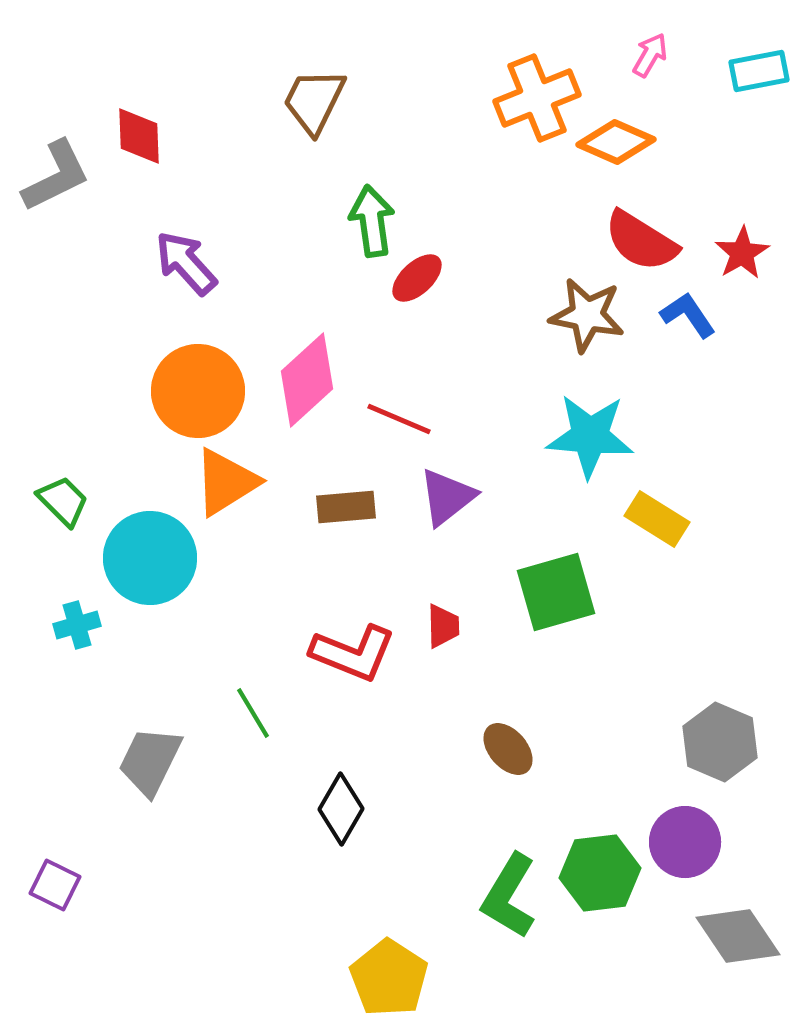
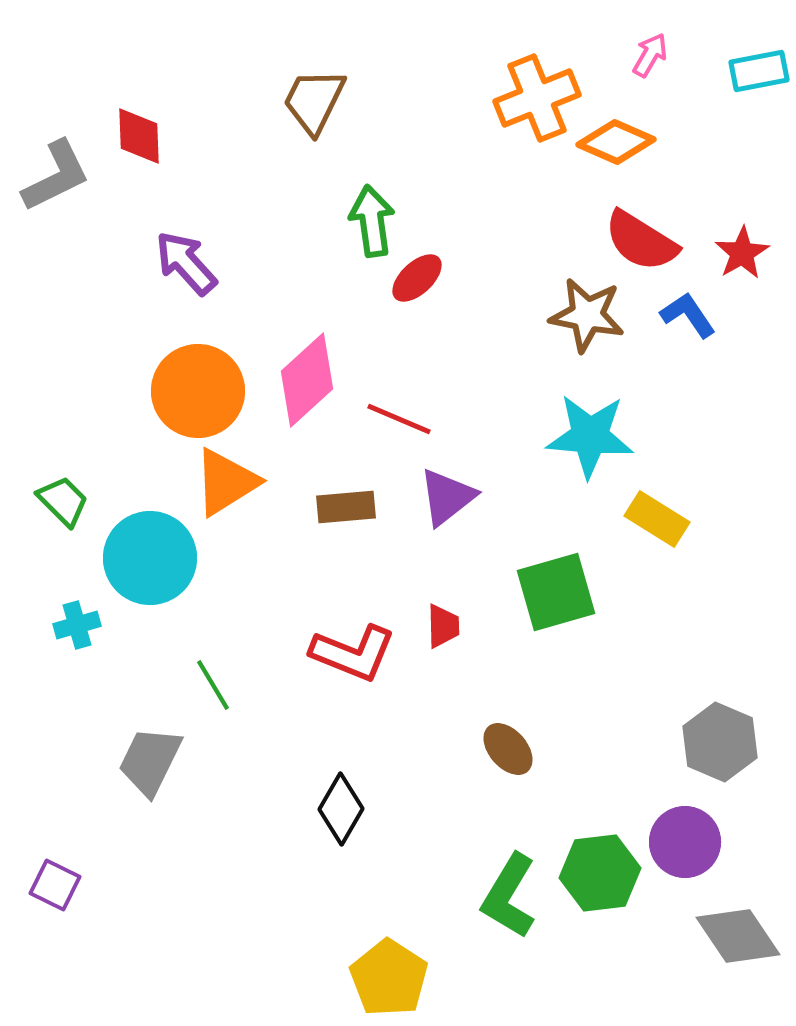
green line: moved 40 px left, 28 px up
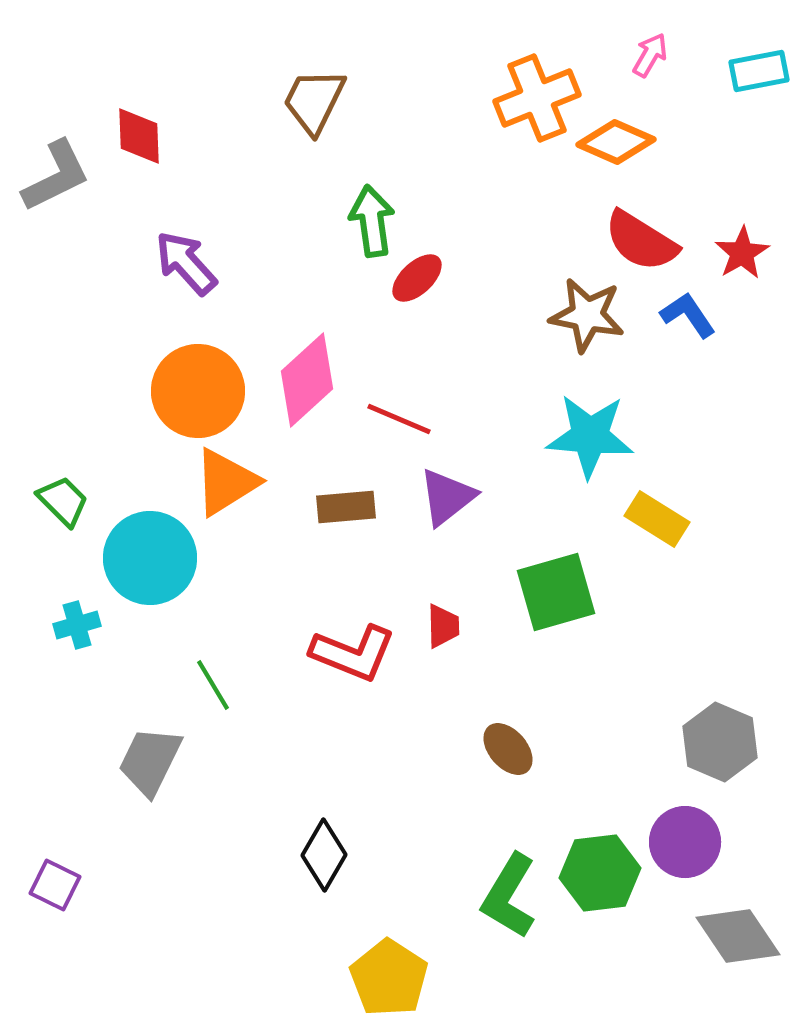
black diamond: moved 17 px left, 46 px down
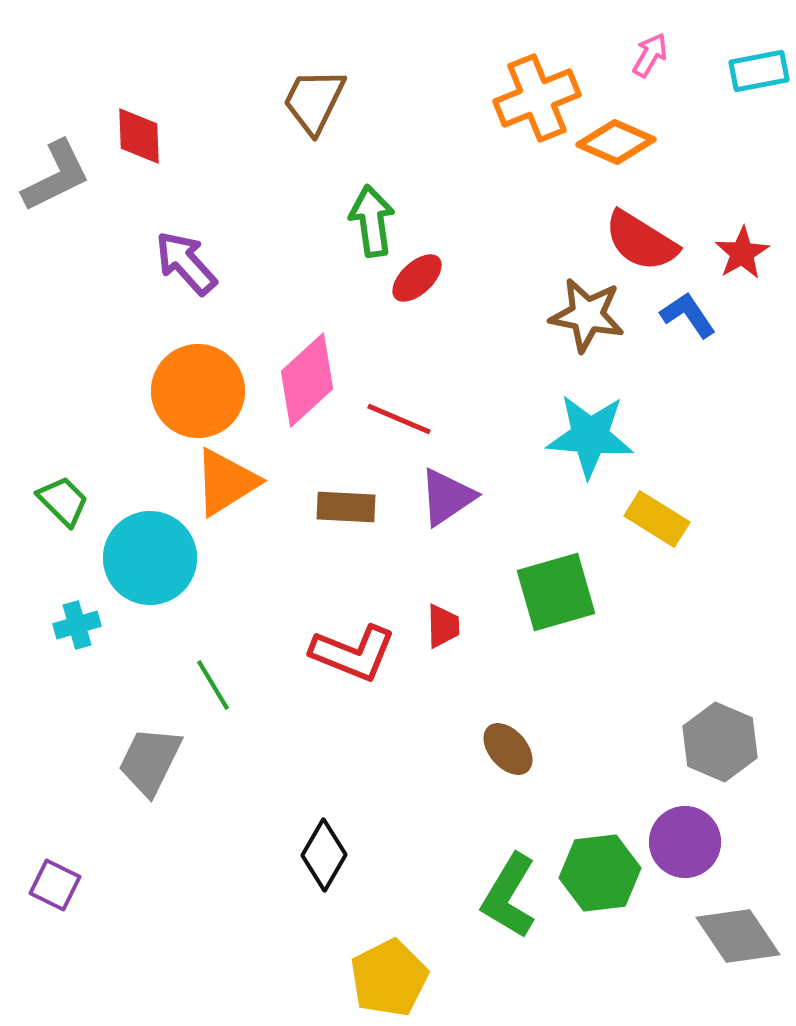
purple triangle: rotated 4 degrees clockwise
brown rectangle: rotated 8 degrees clockwise
yellow pentagon: rotated 12 degrees clockwise
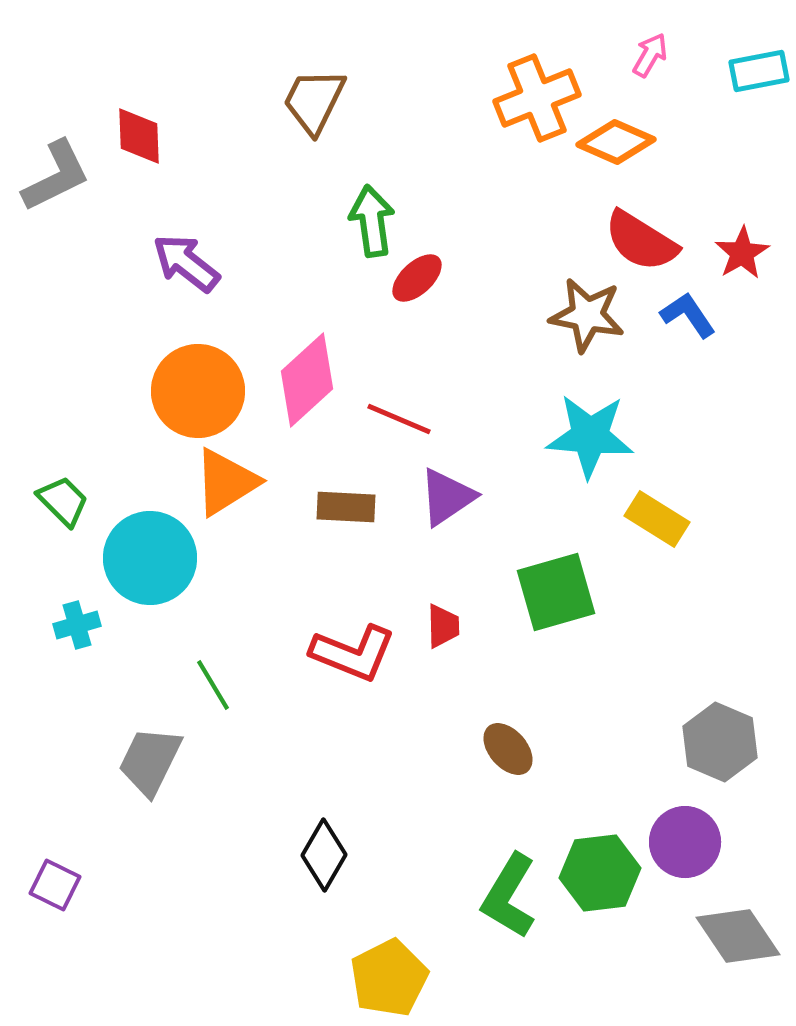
purple arrow: rotated 10 degrees counterclockwise
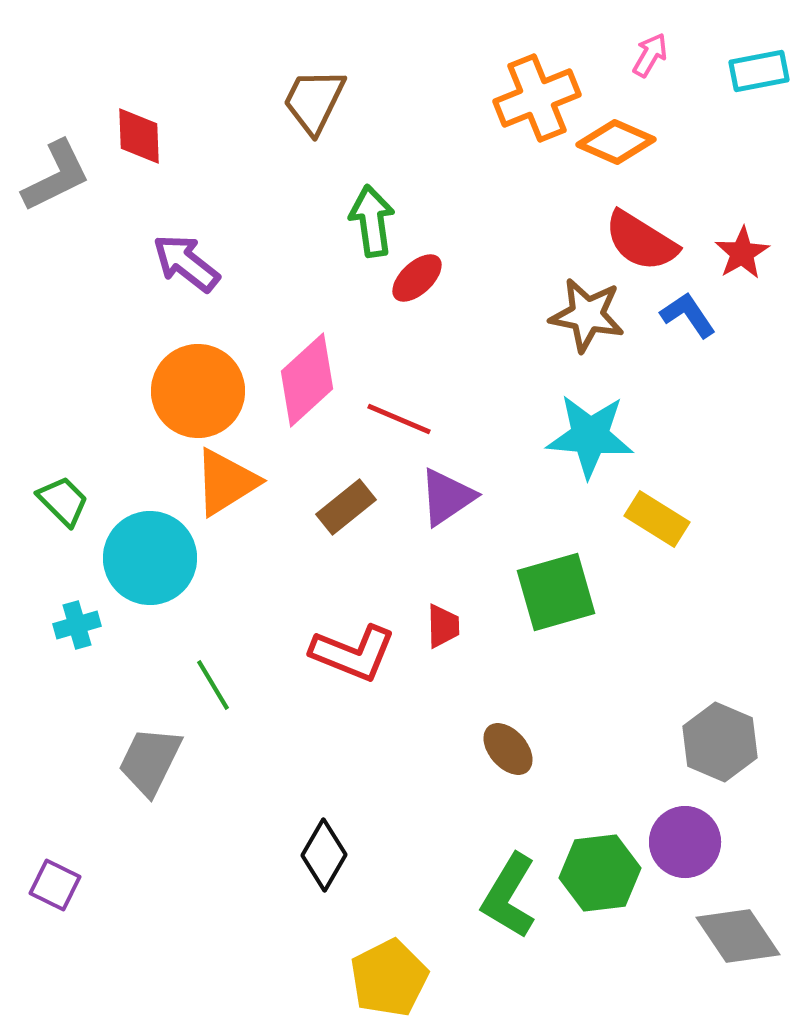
brown rectangle: rotated 42 degrees counterclockwise
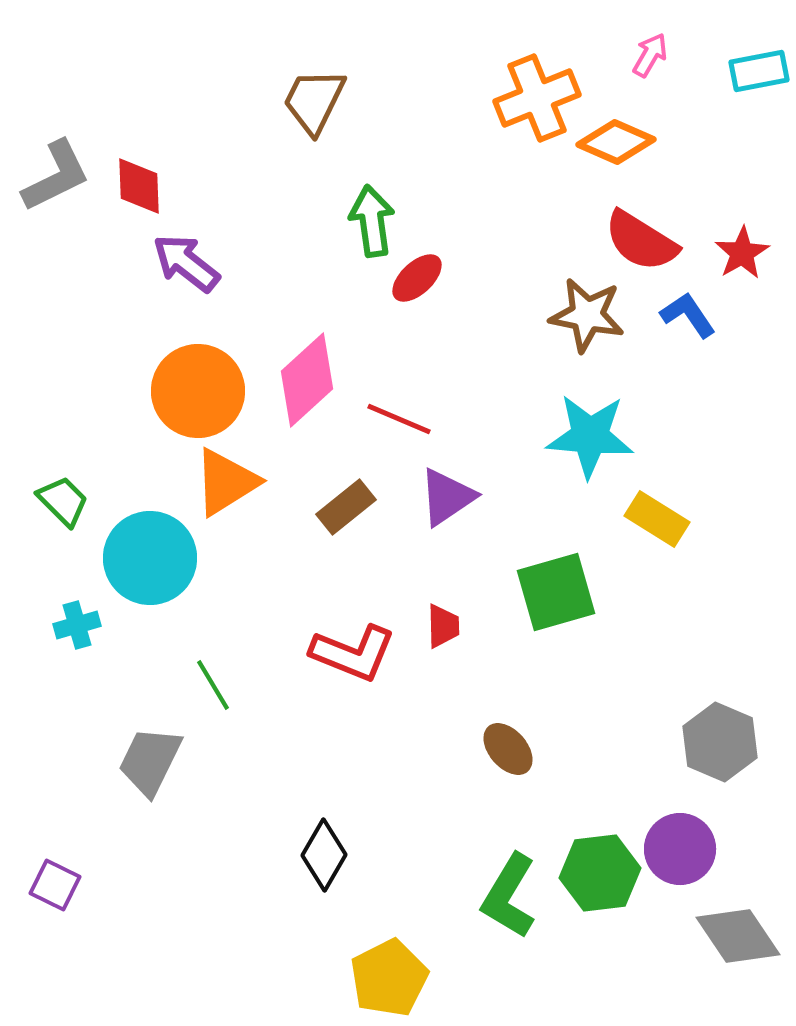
red diamond: moved 50 px down
purple circle: moved 5 px left, 7 px down
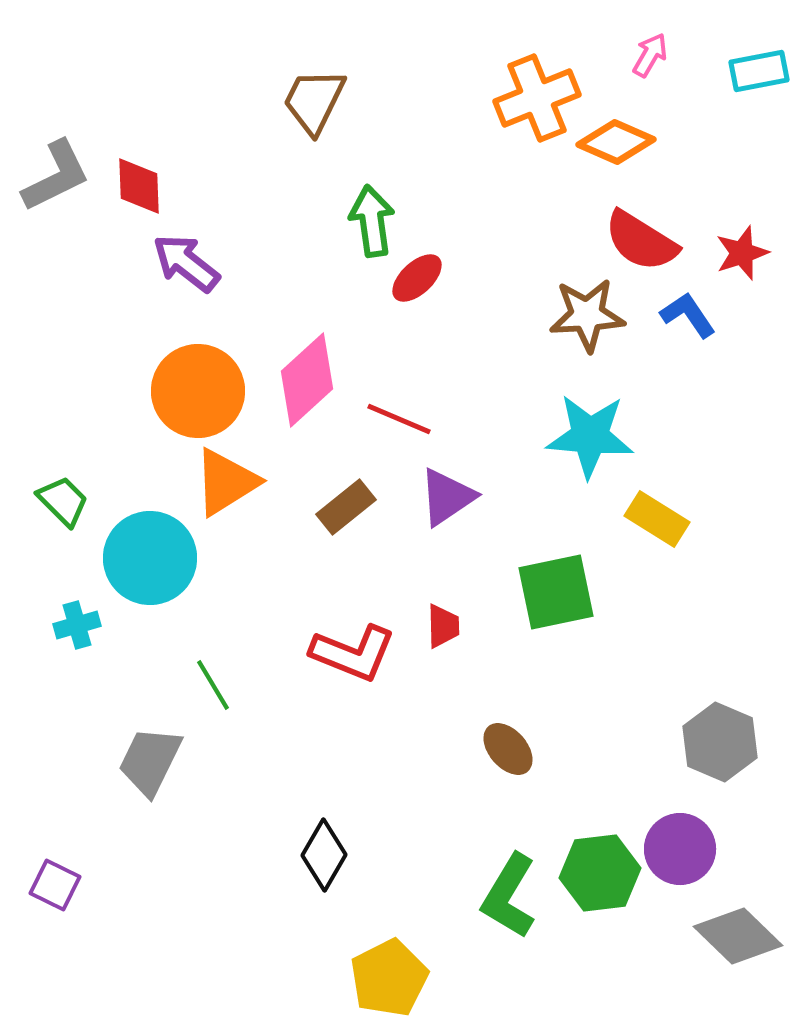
red star: rotated 12 degrees clockwise
brown star: rotated 14 degrees counterclockwise
green square: rotated 4 degrees clockwise
gray diamond: rotated 12 degrees counterclockwise
